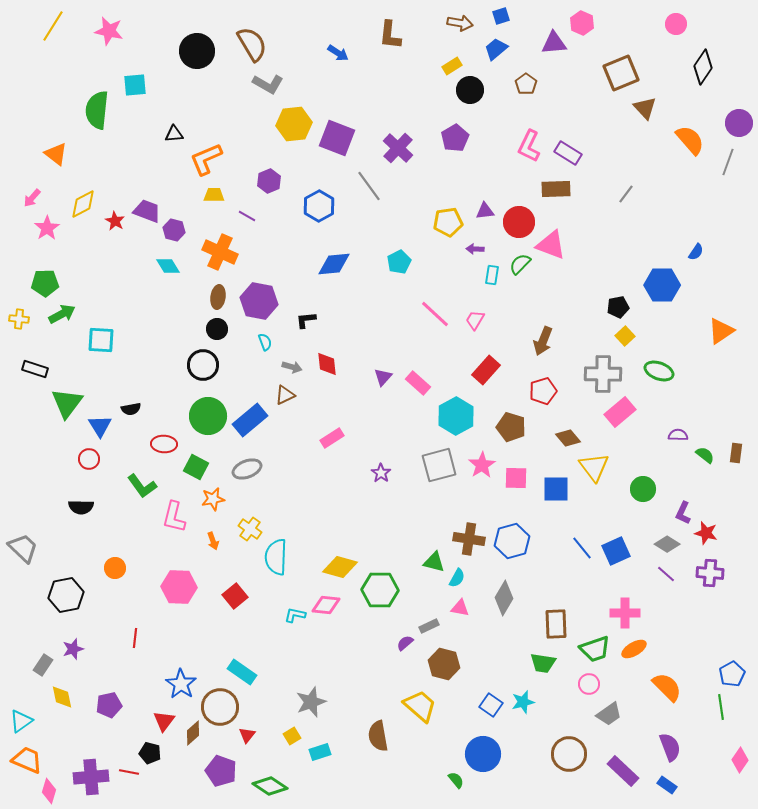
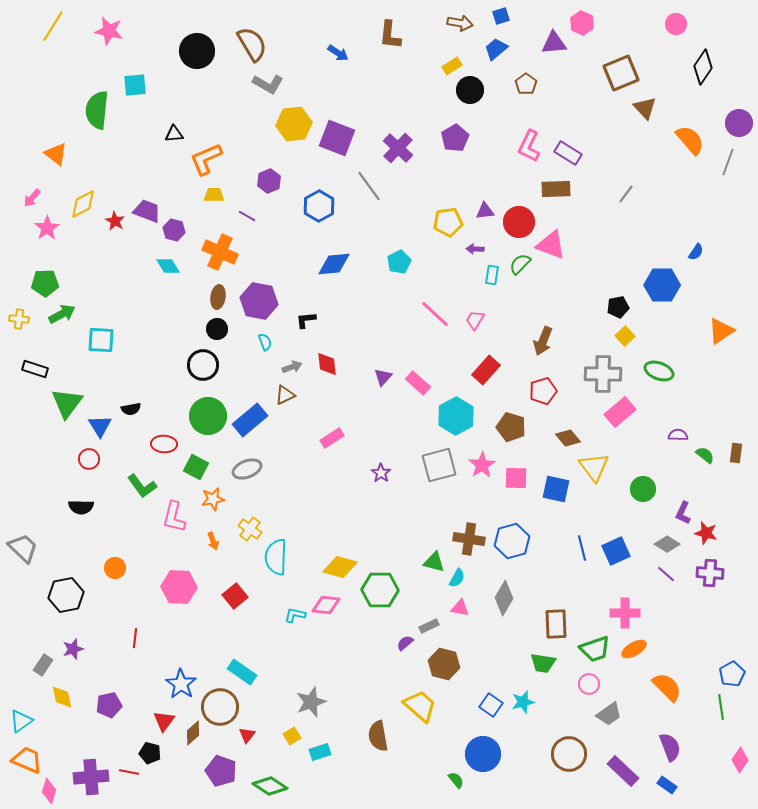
gray arrow at (292, 367): rotated 36 degrees counterclockwise
blue square at (556, 489): rotated 12 degrees clockwise
blue line at (582, 548): rotated 25 degrees clockwise
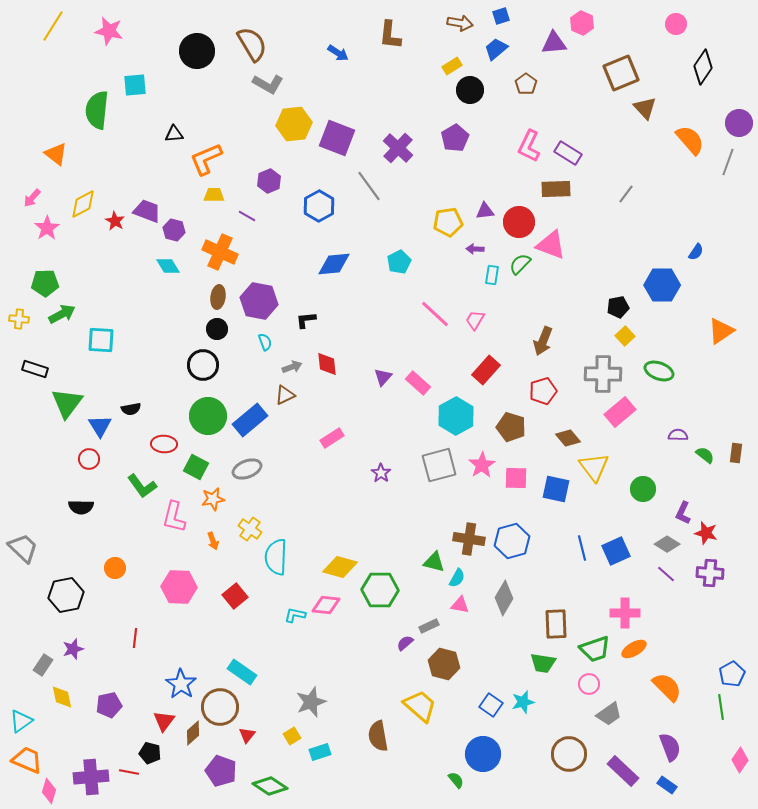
pink triangle at (460, 608): moved 3 px up
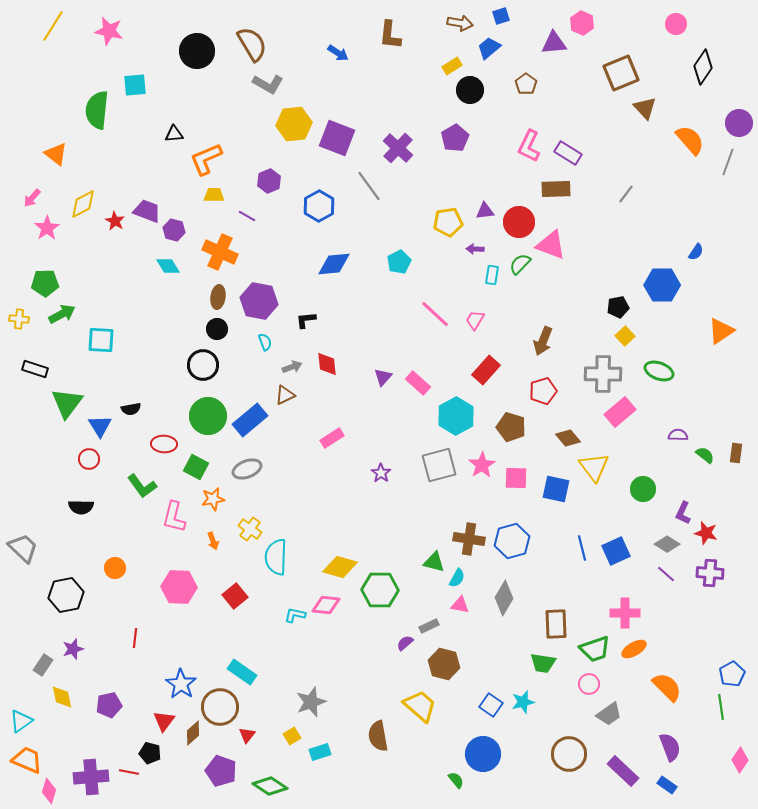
blue trapezoid at (496, 49): moved 7 px left, 1 px up
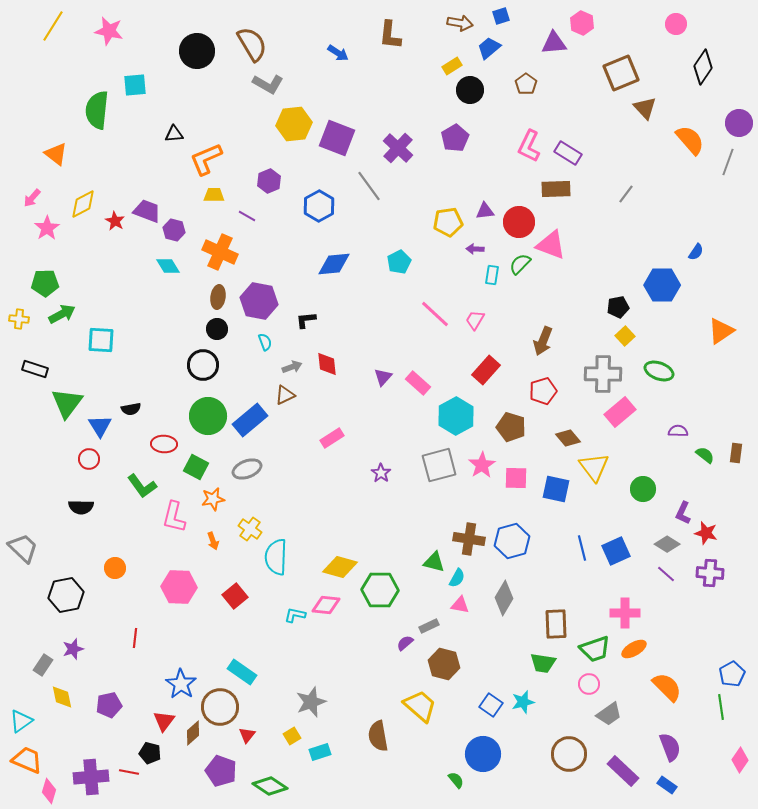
purple semicircle at (678, 435): moved 4 px up
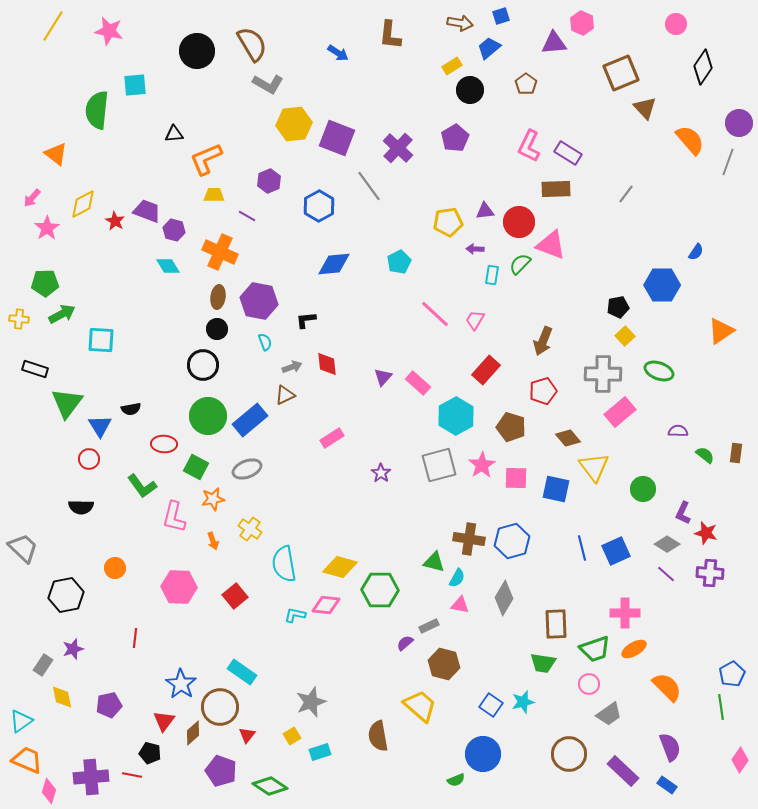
cyan semicircle at (276, 557): moved 8 px right, 7 px down; rotated 12 degrees counterclockwise
red line at (129, 772): moved 3 px right, 3 px down
green semicircle at (456, 780): rotated 108 degrees clockwise
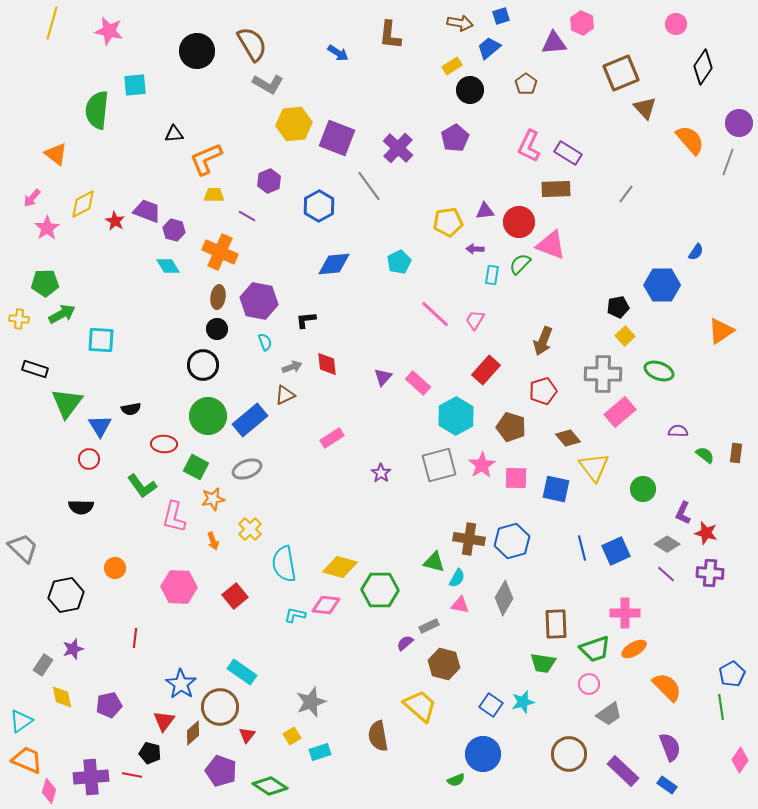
yellow line at (53, 26): moved 1 px left, 3 px up; rotated 16 degrees counterclockwise
yellow cross at (250, 529): rotated 10 degrees clockwise
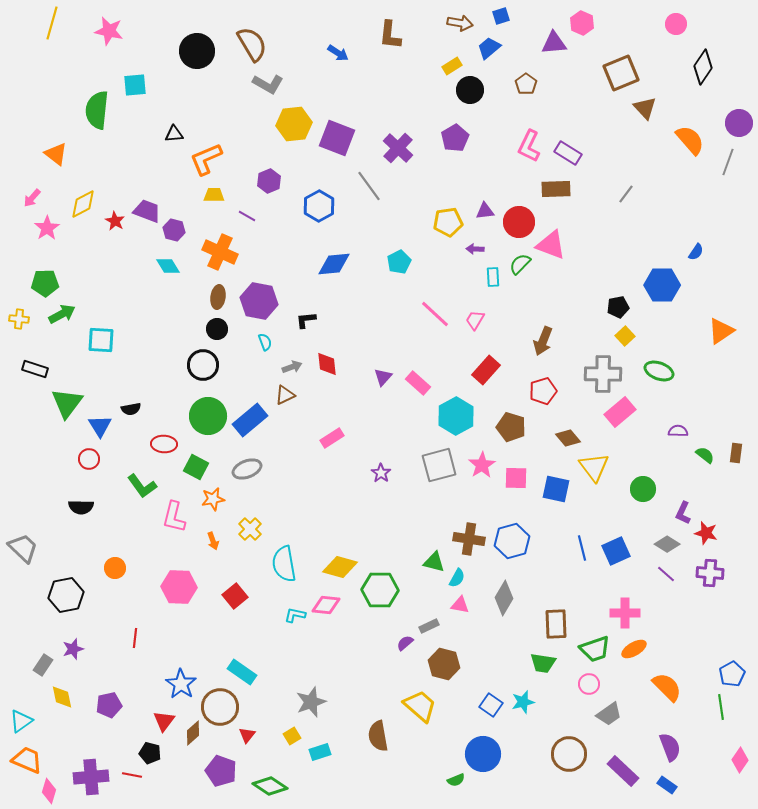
cyan rectangle at (492, 275): moved 1 px right, 2 px down; rotated 12 degrees counterclockwise
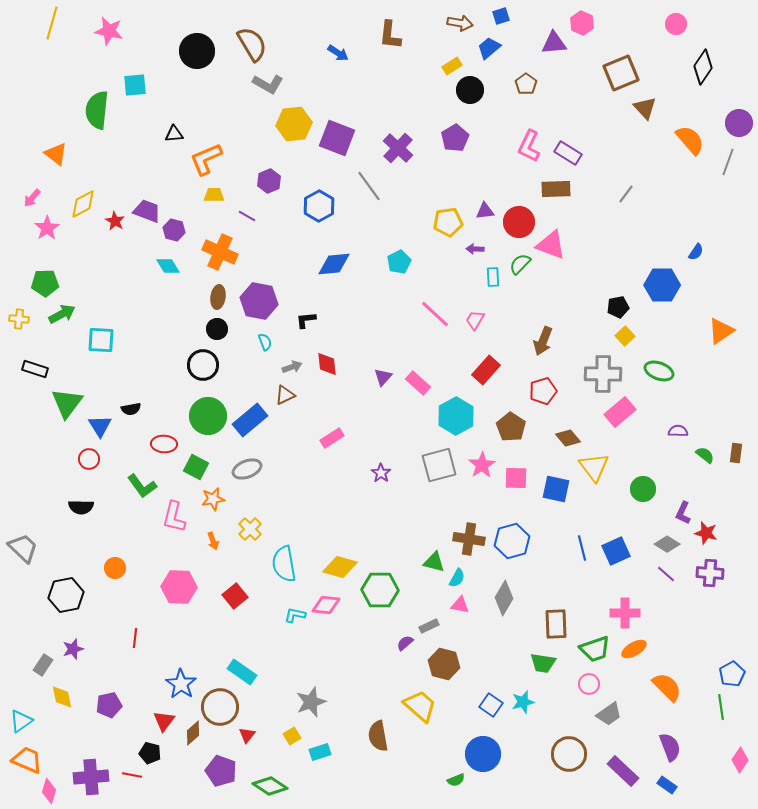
brown pentagon at (511, 427): rotated 16 degrees clockwise
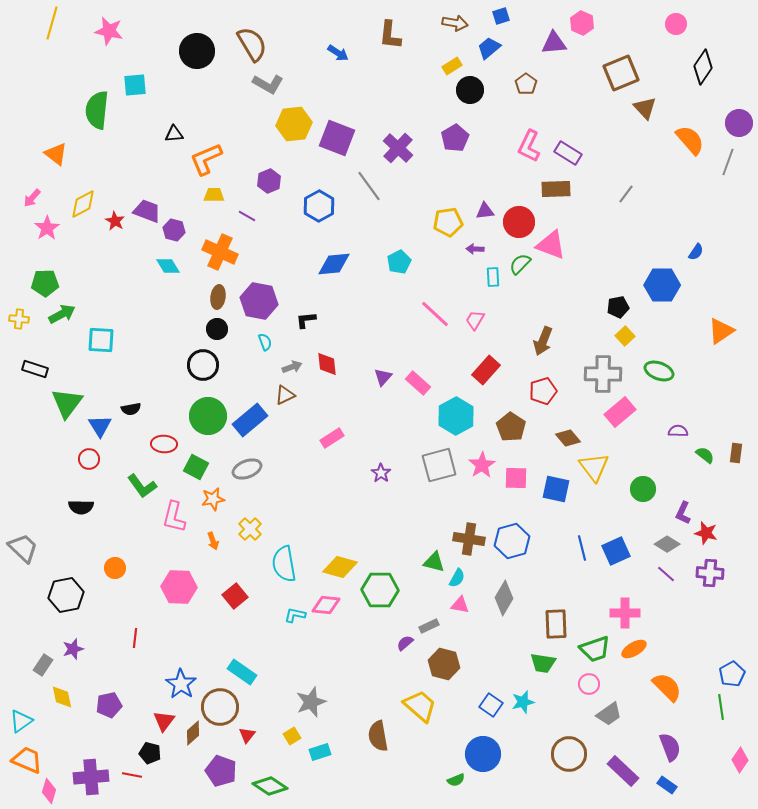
brown arrow at (460, 23): moved 5 px left
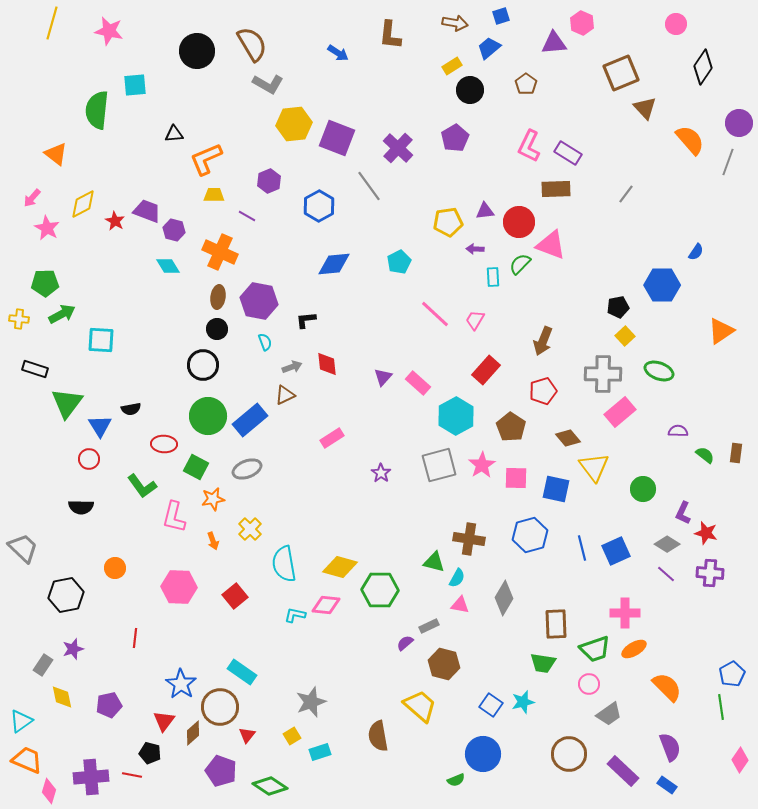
pink star at (47, 228): rotated 10 degrees counterclockwise
blue hexagon at (512, 541): moved 18 px right, 6 px up
